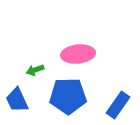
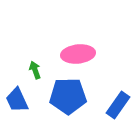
green arrow: rotated 90 degrees clockwise
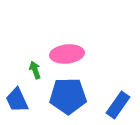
pink ellipse: moved 11 px left
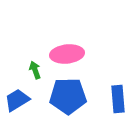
blue trapezoid: rotated 84 degrees clockwise
blue rectangle: moved 6 px up; rotated 40 degrees counterclockwise
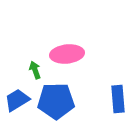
blue pentagon: moved 12 px left, 5 px down
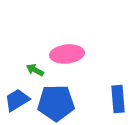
green arrow: rotated 42 degrees counterclockwise
blue pentagon: moved 2 px down
